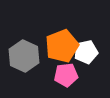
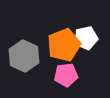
orange pentagon: moved 2 px right, 1 px up
white pentagon: moved 14 px up
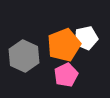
pink pentagon: rotated 20 degrees counterclockwise
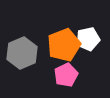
white pentagon: moved 2 px right, 1 px down
gray hexagon: moved 2 px left, 3 px up; rotated 12 degrees clockwise
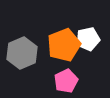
pink pentagon: moved 6 px down
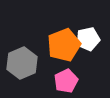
gray hexagon: moved 10 px down
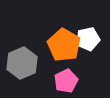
orange pentagon: rotated 20 degrees counterclockwise
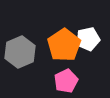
orange pentagon: rotated 8 degrees clockwise
gray hexagon: moved 2 px left, 11 px up
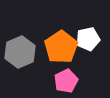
orange pentagon: moved 3 px left, 2 px down
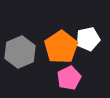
pink pentagon: moved 3 px right, 3 px up
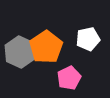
orange pentagon: moved 15 px left
gray hexagon: rotated 12 degrees counterclockwise
